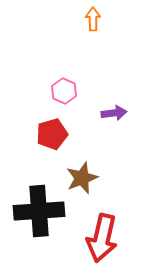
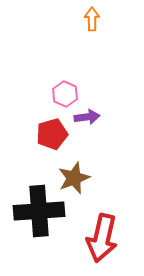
orange arrow: moved 1 px left
pink hexagon: moved 1 px right, 3 px down
purple arrow: moved 27 px left, 4 px down
brown star: moved 8 px left
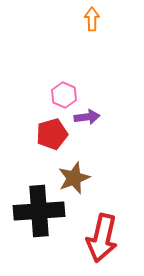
pink hexagon: moved 1 px left, 1 px down
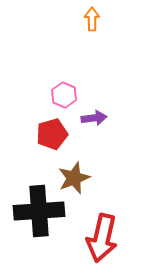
purple arrow: moved 7 px right, 1 px down
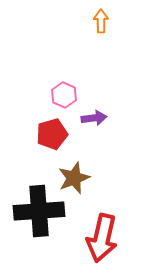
orange arrow: moved 9 px right, 2 px down
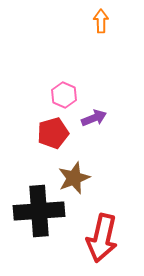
purple arrow: rotated 15 degrees counterclockwise
red pentagon: moved 1 px right, 1 px up
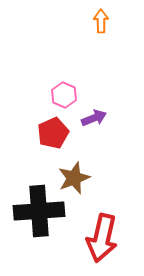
red pentagon: rotated 8 degrees counterclockwise
